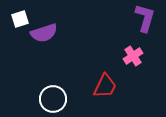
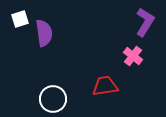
purple L-shape: moved 4 px down; rotated 16 degrees clockwise
purple semicircle: rotated 80 degrees counterclockwise
pink cross: rotated 18 degrees counterclockwise
red trapezoid: rotated 124 degrees counterclockwise
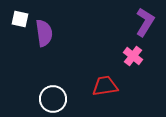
white square: rotated 30 degrees clockwise
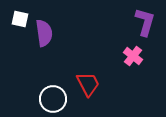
purple L-shape: rotated 16 degrees counterclockwise
red trapezoid: moved 17 px left, 2 px up; rotated 72 degrees clockwise
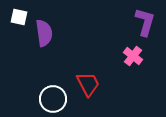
white square: moved 1 px left, 2 px up
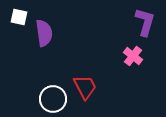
red trapezoid: moved 3 px left, 3 px down
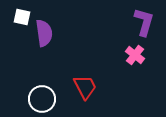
white square: moved 3 px right
purple L-shape: moved 1 px left
pink cross: moved 2 px right, 1 px up
white circle: moved 11 px left
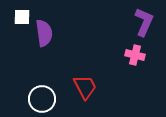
white square: rotated 12 degrees counterclockwise
purple L-shape: rotated 8 degrees clockwise
pink cross: rotated 24 degrees counterclockwise
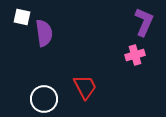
white square: rotated 12 degrees clockwise
pink cross: rotated 30 degrees counterclockwise
white circle: moved 2 px right
